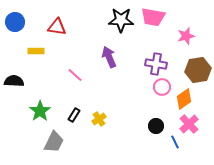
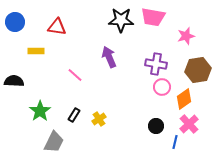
blue line: rotated 40 degrees clockwise
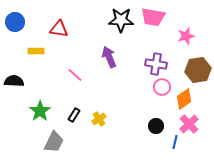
red triangle: moved 2 px right, 2 px down
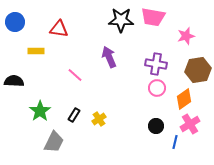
pink circle: moved 5 px left, 1 px down
pink cross: moved 1 px right; rotated 12 degrees clockwise
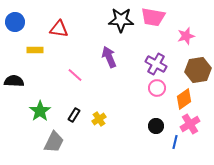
yellow rectangle: moved 1 px left, 1 px up
purple cross: rotated 20 degrees clockwise
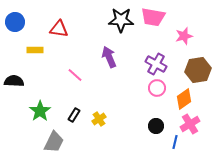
pink star: moved 2 px left
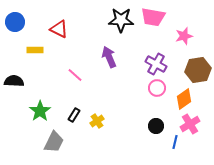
red triangle: rotated 18 degrees clockwise
yellow cross: moved 2 px left, 2 px down
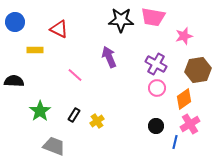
gray trapezoid: moved 4 px down; rotated 95 degrees counterclockwise
